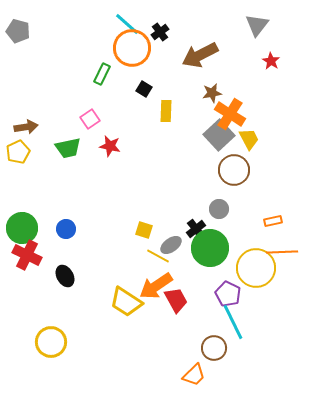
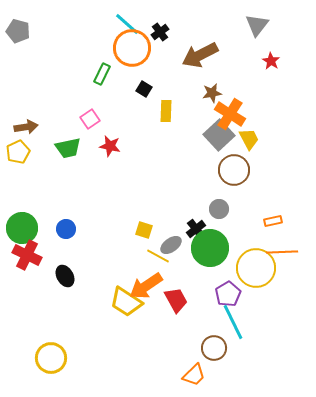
orange arrow at (156, 286): moved 10 px left
purple pentagon at (228, 294): rotated 15 degrees clockwise
yellow circle at (51, 342): moved 16 px down
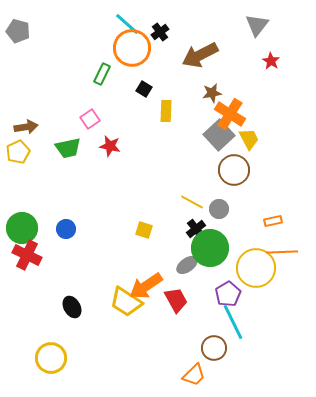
gray ellipse at (171, 245): moved 16 px right, 20 px down
yellow line at (158, 256): moved 34 px right, 54 px up
black ellipse at (65, 276): moved 7 px right, 31 px down
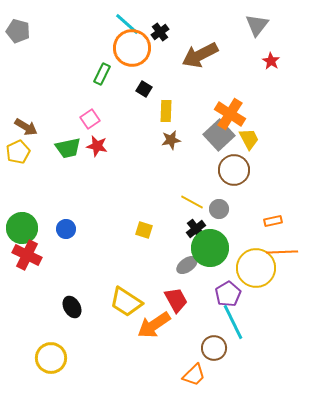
brown star at (212, 93): moved 41 px left, 47 px down
brown arrow at (26, 127): rotated 40 degrees clockwise
red star at (110, 146): moved 13 px left
orange arrow at (146, 286): moved 8 px right, 39 px down
